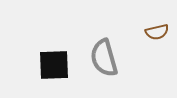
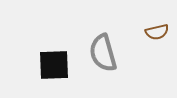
gray semicircle: moved 1 px left, 5 px up
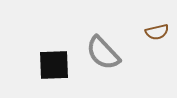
gray semicircle: rotated 27 degrees counterclockwise
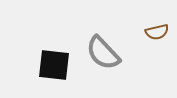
black square: rotated 8 degrees clockwise
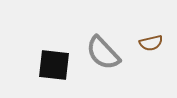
brown semicircle: moved 6 px left, 11 px down
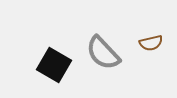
black square: rotated 24 degrees clockwise
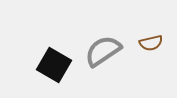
gray semicircle: moved 2 px up; rotated 99 degrees clockwise
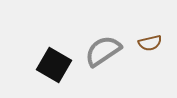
brown semicircle: moved 1 px left
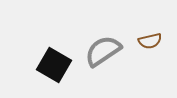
brown semicircle: moved 2 px up
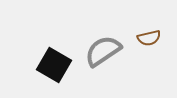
brown semicircle: moved 1 px left, 3 px up
